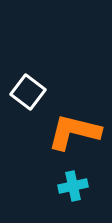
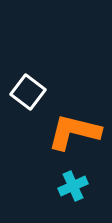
cyan cross: rotated 12 degrees counterclockwise
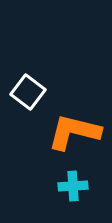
cyan cross: rotated 20 degrees clockwise
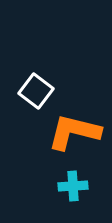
white square: moved 8 px right, 1 px up
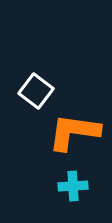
orange L-shape: rotated 6 degrees counterclockwise
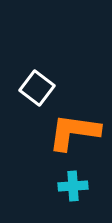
white square: moved 1 px right, 3 px up
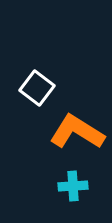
orange L-shape: moved 3 px right; rotated 24 degrees clockwise
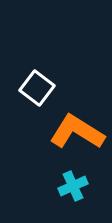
cyan cross: rotated 20 degrees counterclockwise
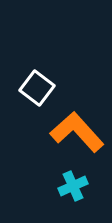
orange L-shape: rotated 16 degrees clockwise
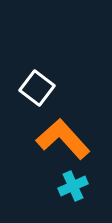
orange L-shape: moved 14 px left, 7 px down
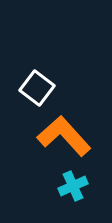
orange L-shape: moved 1 px right, 3 px up
